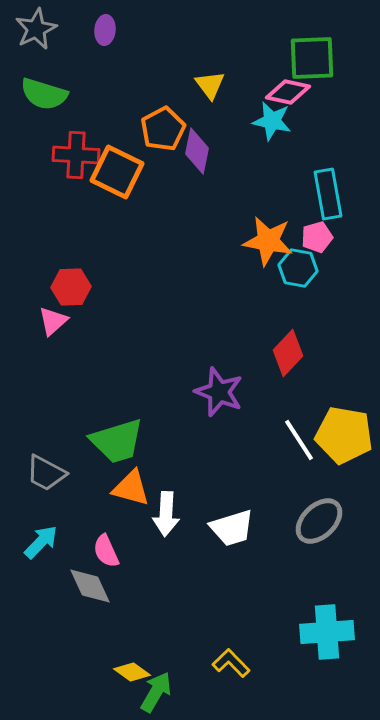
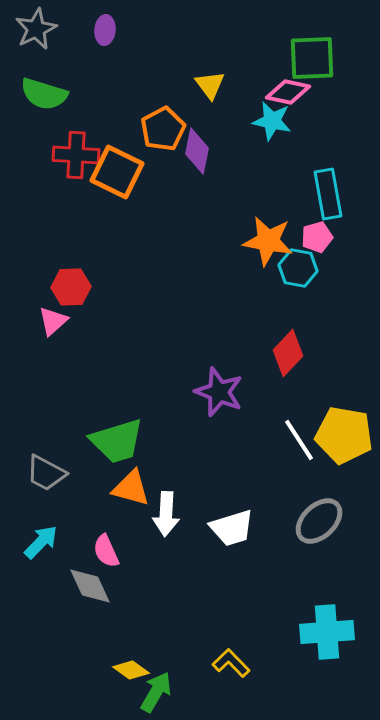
yellow diamond: moved 1 px left, 2 px up
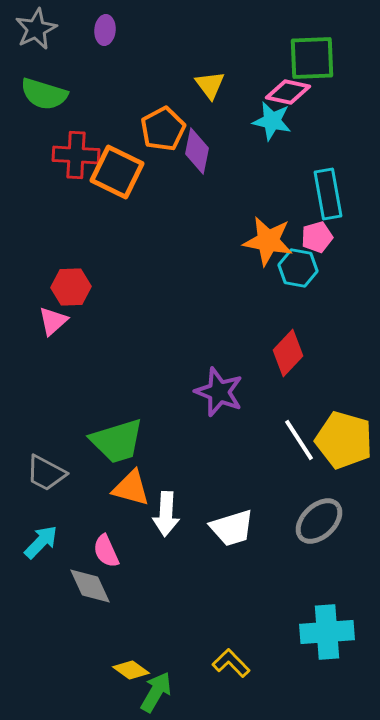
yellow pentagon: moved 5 px down; rotated 6 degrees clockwise
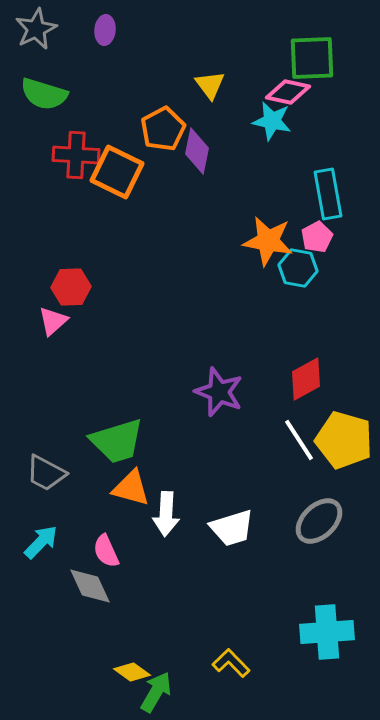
pink pentagon: rotated 12 degrees counterclockwise
red diamond: moved 18 px right, 26 px down; rotated 18 degrees clockwise
yellow diamond: moved 1 px right, 2 px down
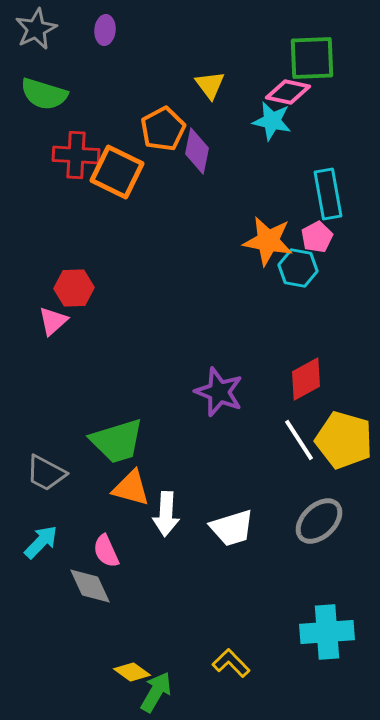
red hexagon: moved 3 px right, 1 px down
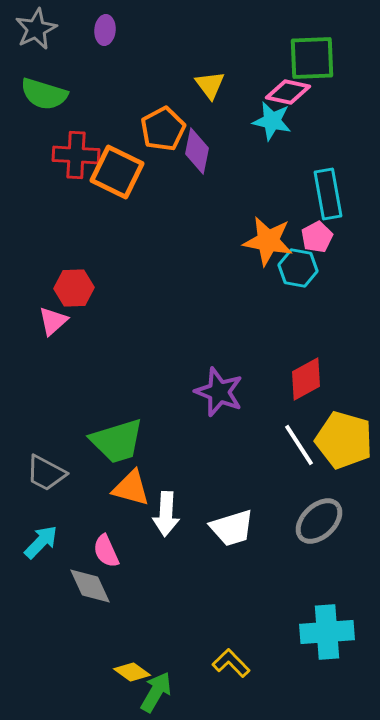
white line: moved 5 px down
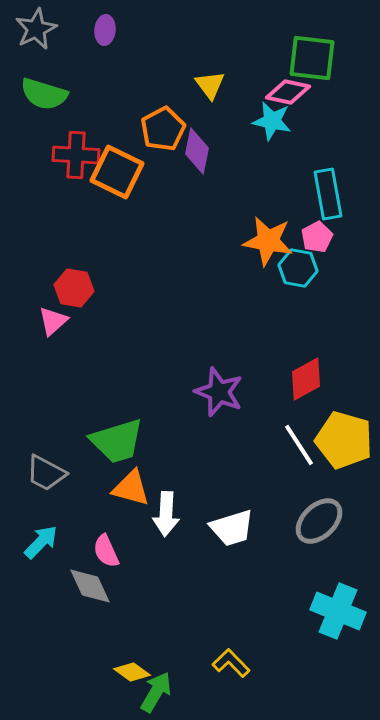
green square: rotated 9 degrees clockwise
red hexagon: rotated 12 degrees clockwise
cyan cross: moved 11 px right, 21 px up; rotated 26 degrees clockwise
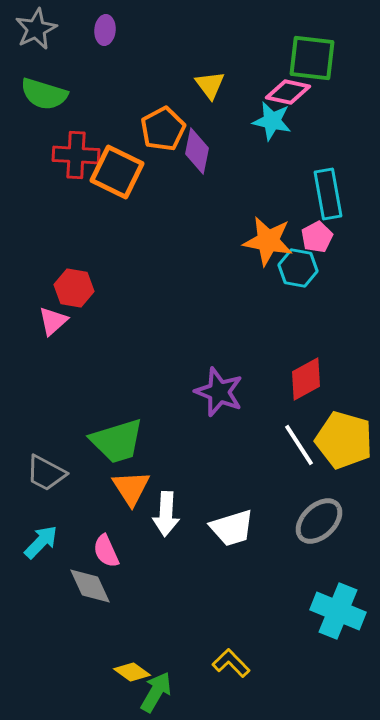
orange triangle: rotated 42 degrees clockwise
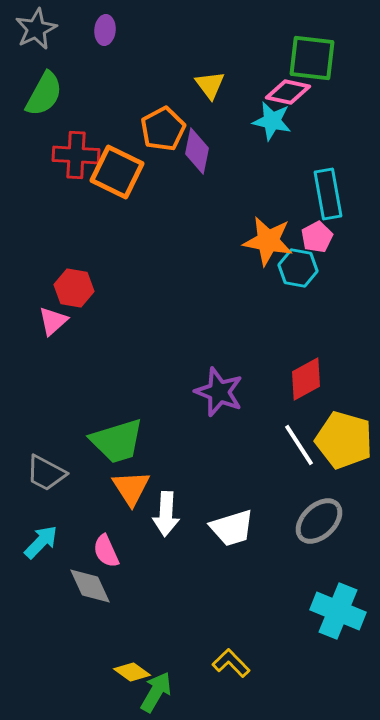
green semicircle: rotated 78 degrees counterclockwise
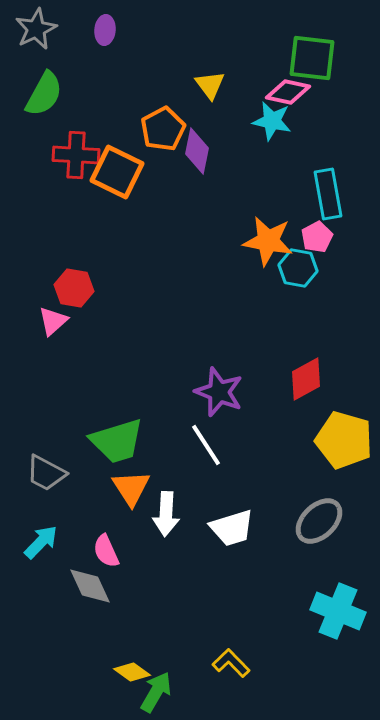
white line: moved 93 px left
